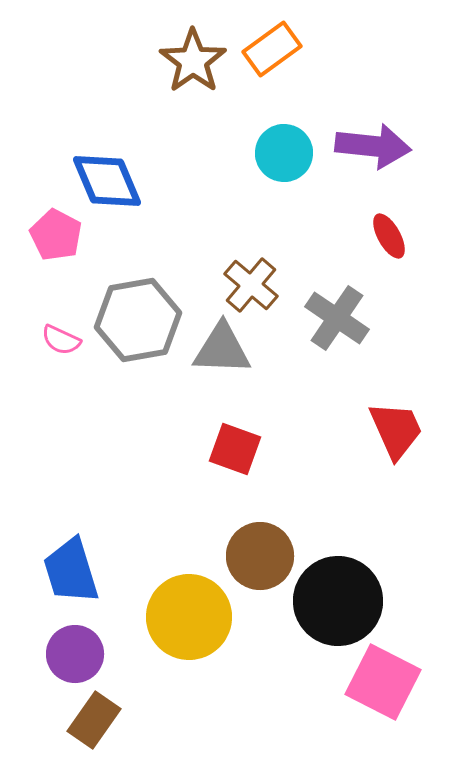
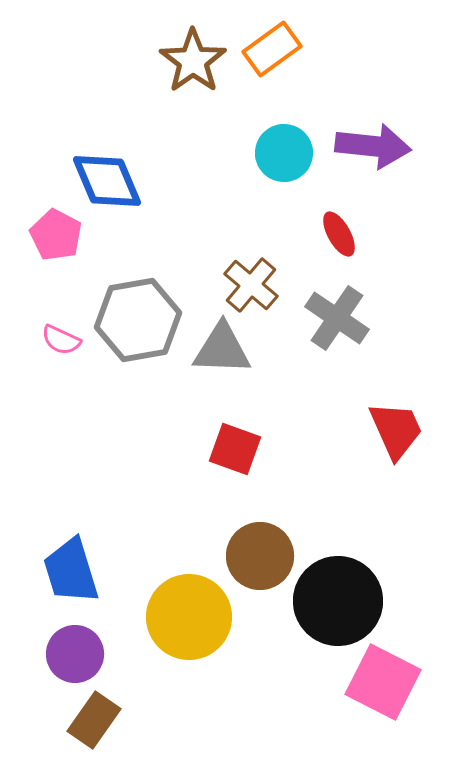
red ellipse: moved 50 px left, 2 px up
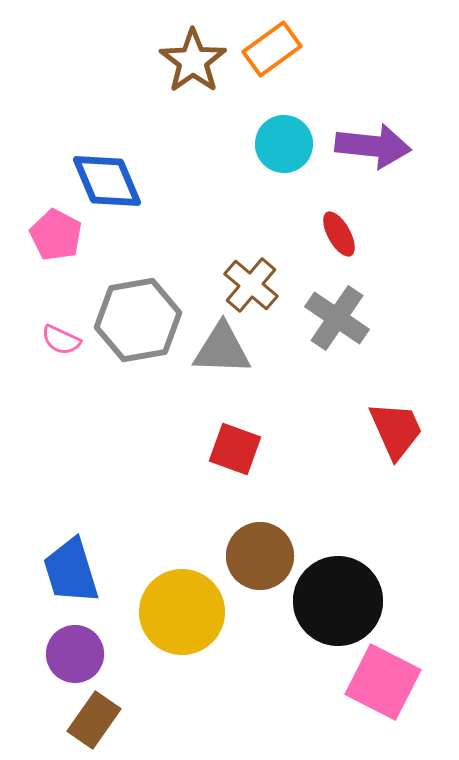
cyan circle: moved 9 px up
yellow circle: moved 7 px left, 5 px up
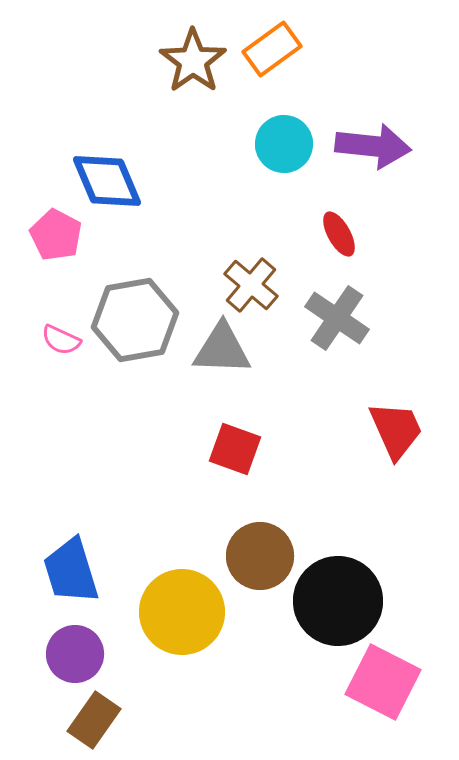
gray hexagon: moved 3 px left
